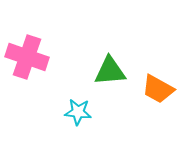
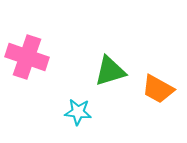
green triangle: rotated 12 degrees counterclockwise
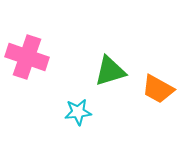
cyan star: rotated 12 degrees counterclockwise
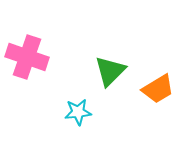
green triangle: rotated 28 degrees counterclockwise
orange trapezoid: rotated 60 degrees counterclockwise
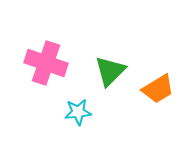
pink cross: moved 19 px right, 6 px down
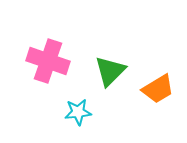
pink cross: moved 2 px right, 2 px up
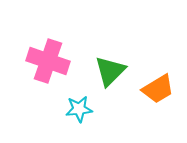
cyan star: moved 1 px right, 3 px up
